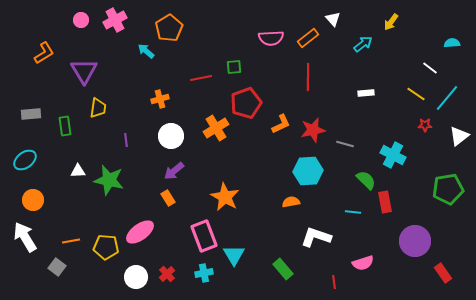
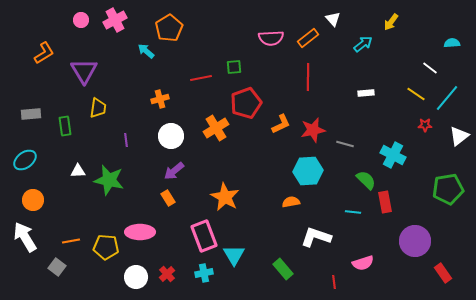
pink ellipse at (140, 232): rotated 36 degrees clockwise
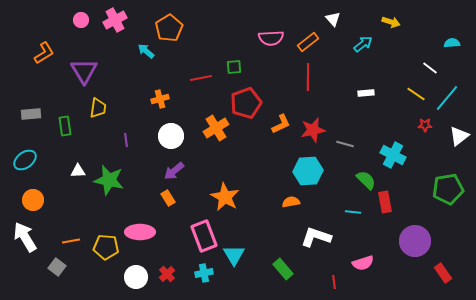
yellow arrow at (391, 22): rotated 108 degrees counterclockwise
orange rectangle at (308, 38): moved 4 px down
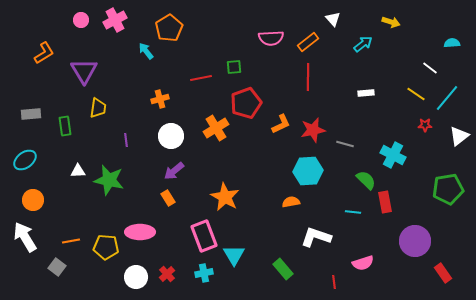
cyan arrow at (146, 51): rotated 12 degrees clockwise
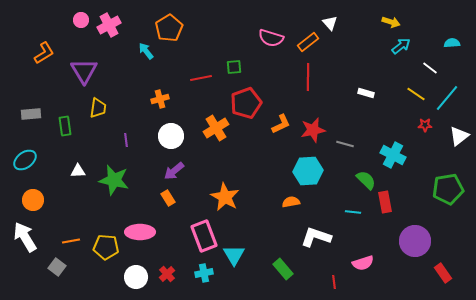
white triangle at (333, 19): moved 3 px left, 4 px down
pink cross at (115, 20): moved 6 px left, 5 px down
pink semicircle at (271, 38): rotated 20 degrees clockwise
cyan arrow at (363, 44): moved 38 px right, 2 px down
white rectangle at (366, 93): rotated 21 degrees clockwise
green star at (109, 180): moved 5 px right
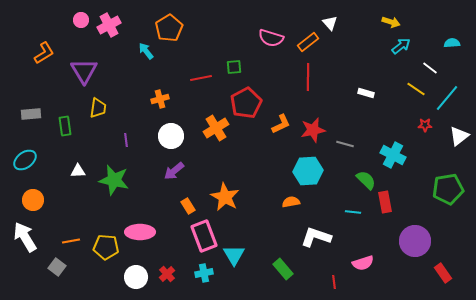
yellow line at (416, 94): moved 5 px up
red pentagon at (246, 103): rotated 8 degrees counterclockwise
orange rectangle at (168, 198): moved 20 px right, 8 px down
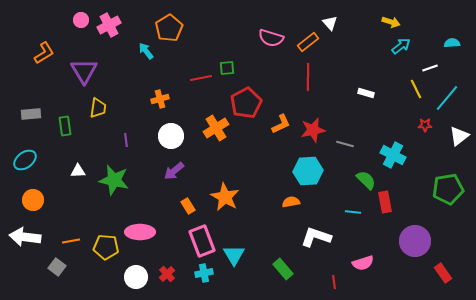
green square at (234, 67): moved 7 px left, 1 px down
white line at (430, 68): rotated 56 degrees counterclockwise
yellow line at (416, 89): rotated 30 degrees clockwise
pink rectangle at (204, 236): moved 2 px left, 5 px down
white arrow at (25, 237): rotated 52 degrees counterclockwise
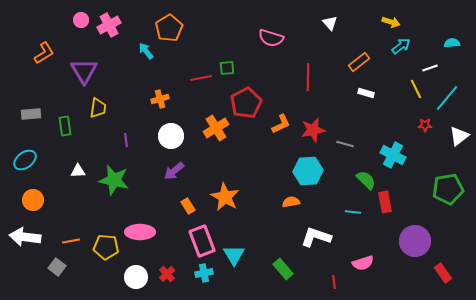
orange rectangle at (308, 42): moved 51 px right, 20 px down
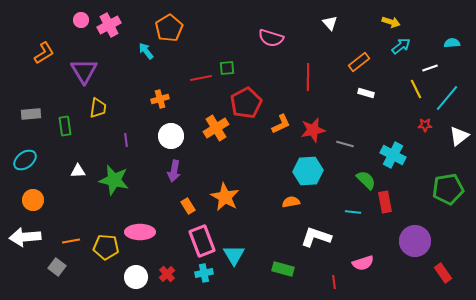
purple arrow at (174, 171): rotated 40 degrees counterclockwise
white arrow at (25, 237): rotated 12 degrees counterclockwise
green rectangle at (283, 269): rotated 35 degrees counterclockwise
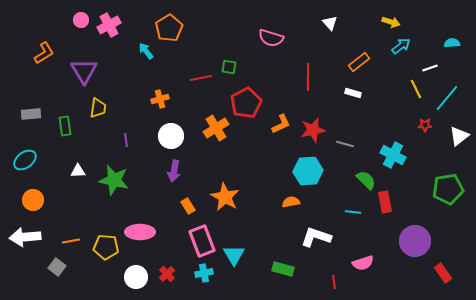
green square at (227, 68): moved 2 px right, 1 px up; rotated 14 degrees clockwise
white rectangle at (366, 93): moved 13 px left
